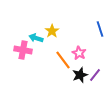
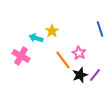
pink cross: moved 2 px left, 6 px down; rotated 18 degrees clockwise
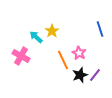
cyan arrow: moved 1 px up; rotated 24 degrees clockwise
orange line: rotated 12 degrees clockwise
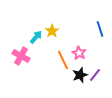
cyan arrow: rotated 88 degrees clockwise
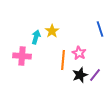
cyan arrow: rotated 24 degrees counterclockwise
pink cross: moved 1 px right; rotated 24 degrees counterclockwise
orange line: rotated 30 degrees clockwise
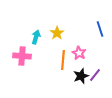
yellow star: moved 5 px right, 2 px down
black star: moved 1 px right, 1 px down
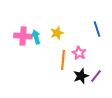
blue line: moved 3 px left
yellow star: rotated 16 degrees clockwise
cyan arrow: rotated 32 degrees counterclockwise
pink cross: moved 1 px right, 20 px up
purple line: moved 1 px right, 1 px down
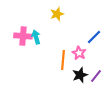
blue line: moved 3 px left, 8 px down; rotated 63 degrees clockwise
yellow star: moved 19 px up
black star: moved 1 px left, 1 px up
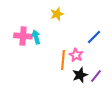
pink star: moved 3 px left, 2 px down
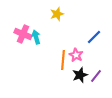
pink cross: moved 2 px up; rotated 18 degrees clockwise
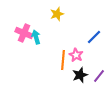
pink cross: moved 1 px right, 1 px up
purple line: moved 3 px right
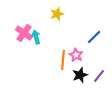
pink cross: rotated 12 degrees clockwise
